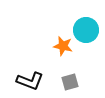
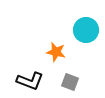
orange star: moved 7 px left, 6 px down
gray square: rotated 36 degrees clockwise
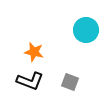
orange star: moved 22 px left
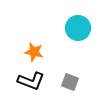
cyan circle: moved 8 px left, 2 px up
black L-shape: moved 1 px right
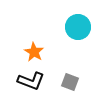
cyan circle: moved 1 px up
orange star: rotated 18 degrees clockwise
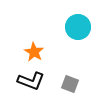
gray square: moved 2 px down
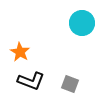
cyan circle: moved 4 px right, 4 px up
orange star: moved 14 px left
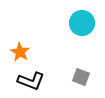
gray square: moved 11 px right, 7 px up
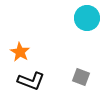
cyan circle: moved 5 px right, 5 px up
